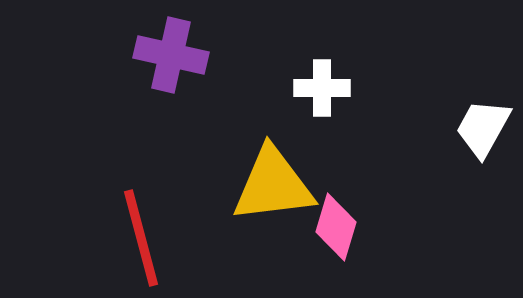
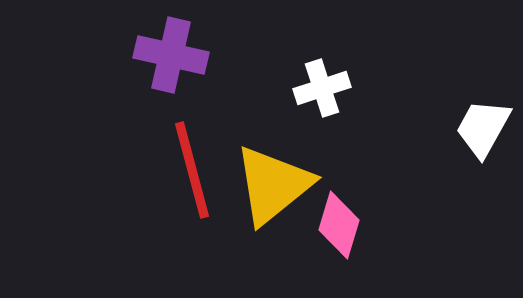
white cross: rotated 18 degrees counterclockwise
yellow triangle: rotated 32 degrees counterclockwise
pink diamond: moved 3 px right, 2 px up
red line: moved 51 px right, 68 px up
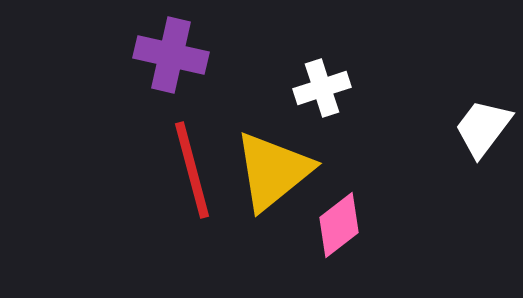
white trapezoid: rotated 8 degrees clockwise
yellow triangle: moved 14 px up
pink diamond: rotated 36 degrees clockwise
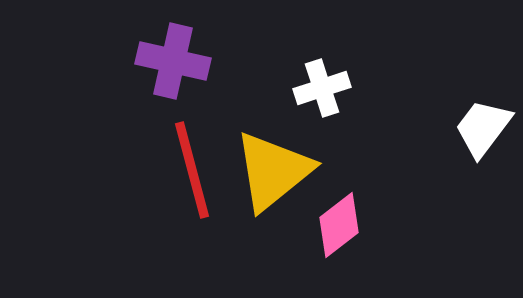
purple cross: moved 2 px right, 6 px down
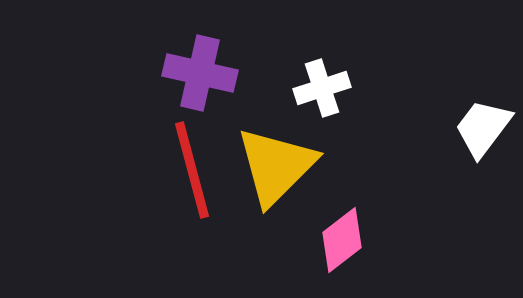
purple cross: moved 27 px right, 12 px down
yellow triangle: moved 3 px right, 5 px up; rotated 6 degrees counterclockwise
pink diamond: moved 3 px right, 15 px down
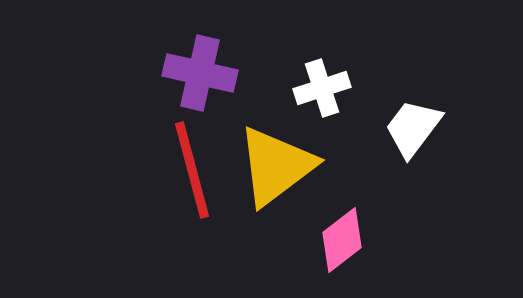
white trapezoid: moved 70 px left
yellow triangle: rotated 8 degrees clockwise
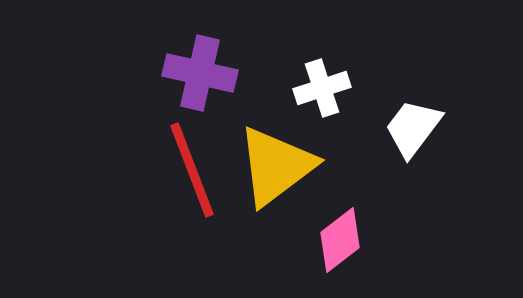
red line: rotated 6 degrees counterclockwise
pink diamond: moved 2 px left
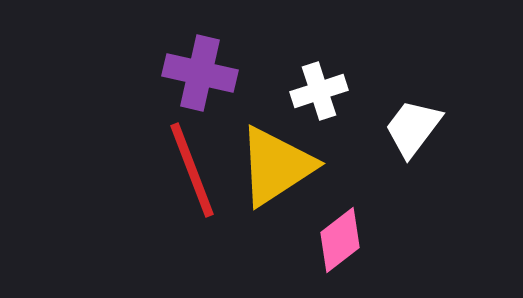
white cross: moved 3 px left, 3 px down
yellow triangle: rotated 4 degrees clockwise
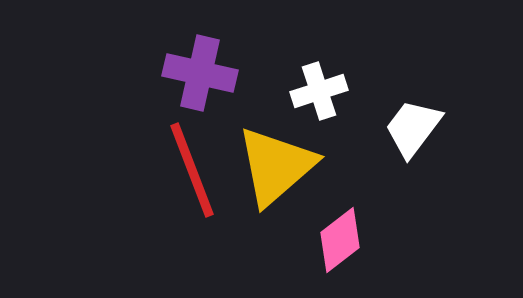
yellow triangle: rotated 8 degrees counterclockwise
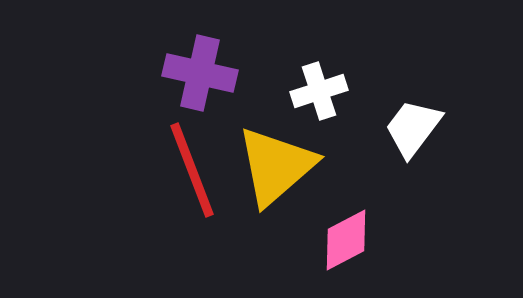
pink diamond: moved 6 px right; rotated 10 degrees clockwise
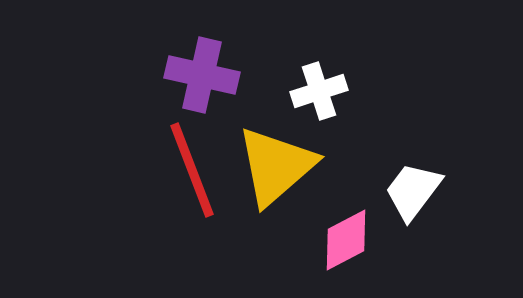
purple cross: moved 2 px right, 2 px down
white trapezoid: moved 63 px down
